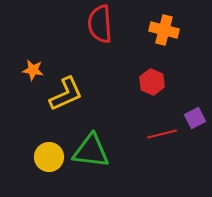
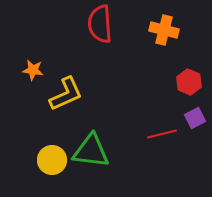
red hexagon: moved 37 px right
yellow circle: moved 3 px right, 3 px down
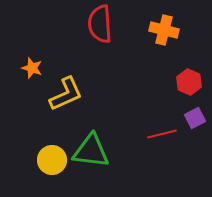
orange star: moved 1 px left, 2 px up; rotated 10 degrees clockwise
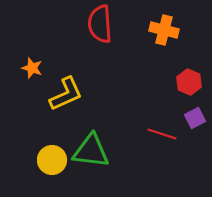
red line: rotated 32 degrees clockwise
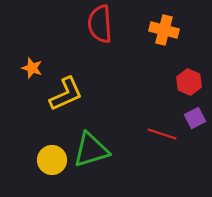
green triangle: moved 1 px up; rotated 24 degrees counterclockwise
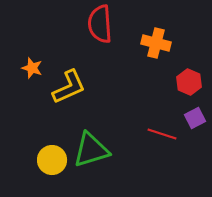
orange cross: moved 8 px left, 13 px down
yellow L-shape: moved 3 px right, 7 px up
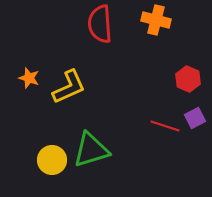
orange cross: moved 23 px up
orange star: moved 3 px left, 10 px down
red hexagon: moved 1 px left, 3 px up
red line: moved 3 px right, 8 px up
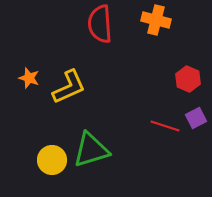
purple square: moved 1 px right
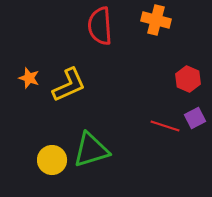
red semicircle: moved 2 px down
yellow L-shape: moved 2 px up
purple square: moved 1 px left
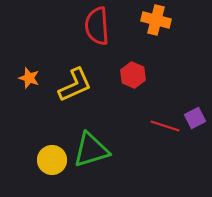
red semicircle: moved 3 px left
red hexagon: moved 55 px left, 4 px up
yellow L-shape: moved 6 px right
